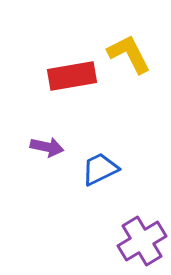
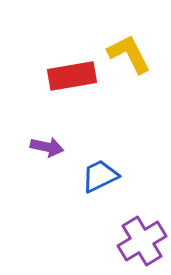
blue trapezoid: moved 7 px down
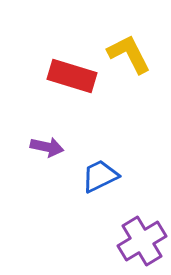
red rectangle: rotated 27 degrees clockwise
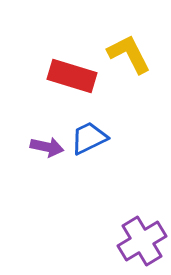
blue trapezoid: moved 11 px left, 38 px up
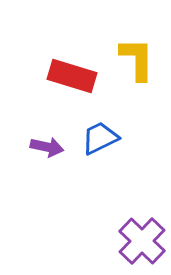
yellow L-shape: moved 8 px right, 5 px down; rotated 27 degrees clockwise
blue trapezoid: moved 11 px right
purple cross: rotated 15 degrees counterclockwise
